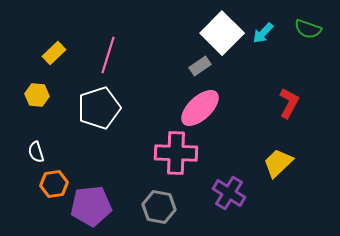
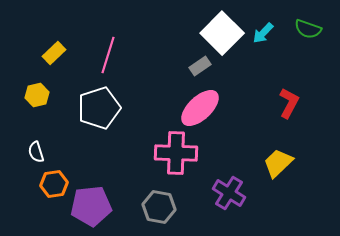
yellow hexagon: rotated 20 degrees counterclockwise
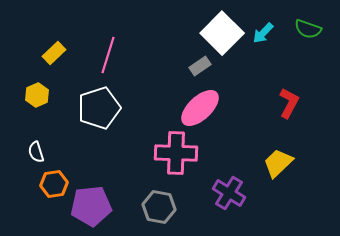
yellow hexagon: rotated 10 degrees counterclockwise
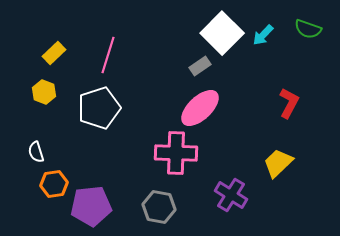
cyan arrow: moved 2 px down
yellow hexagon: moved 7 px right, 3 px up; rotated 15 degrees counterclockwise
purple cross: moved 2 px right, 2 px down
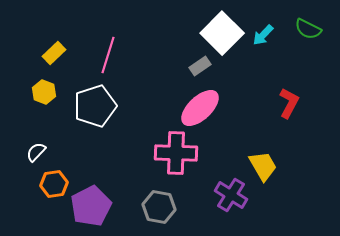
green semicircle: rotated 8 degrees clockwise
white pentagon: moved 4 px left, 2 px up
white semicircle: rotated 60 degrees clockwise
yellow trapezoid: moved 15 px left, 3 px down; rotated 104 degrees clockwise
purple pentagon: rotated 21 degrees counterclockwise
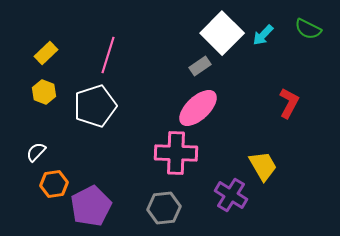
yellow rectangle: moved 8 px left
pink ellipse: moved 2 px left
gray hexagon: moved 5 px right, 1 px down; rotated 16 degrees counterclockwise
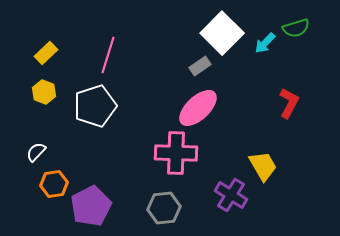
green semicircle: moved 12 px left, 1 px up; rotated 44 degrees counterclockwise
cyan arrow: moved 2 px right, 8 px down
